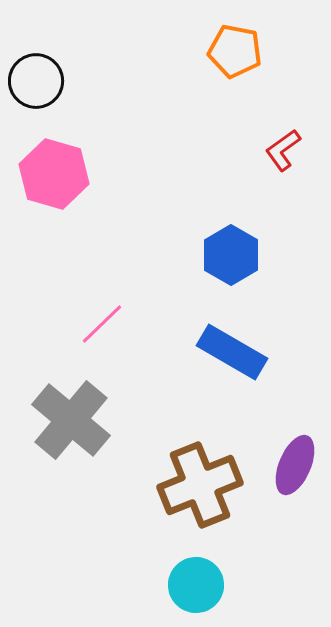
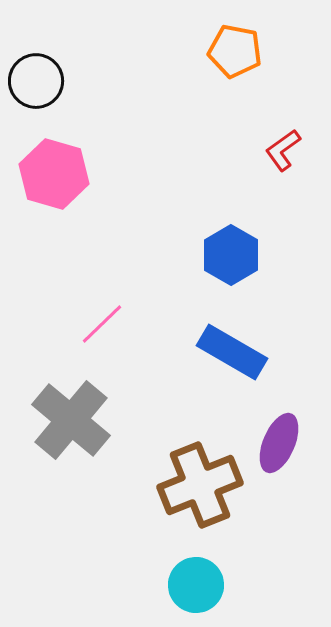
purple ellipse: moved 16 px left, 22 px up
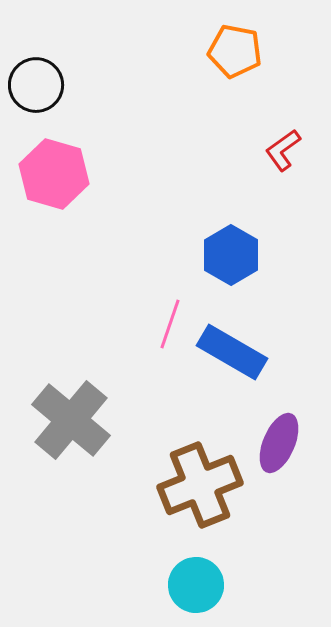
black circle: moved 4 px down
pink line: moved 68 px right; rotated 27 degrees counterclockwise
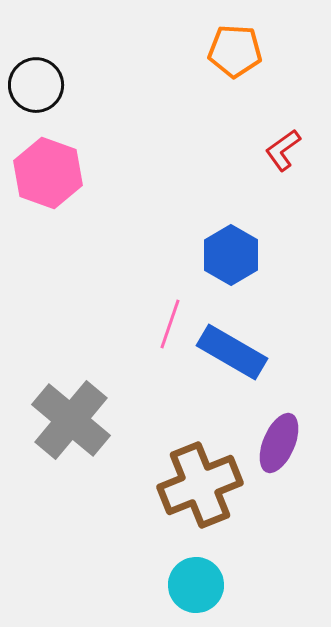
orange pentagon: rotated 8 degrees counterclockwise
pink hexagon: moved 6 px left, 1 px up; rotated 4 degrees clockwise
